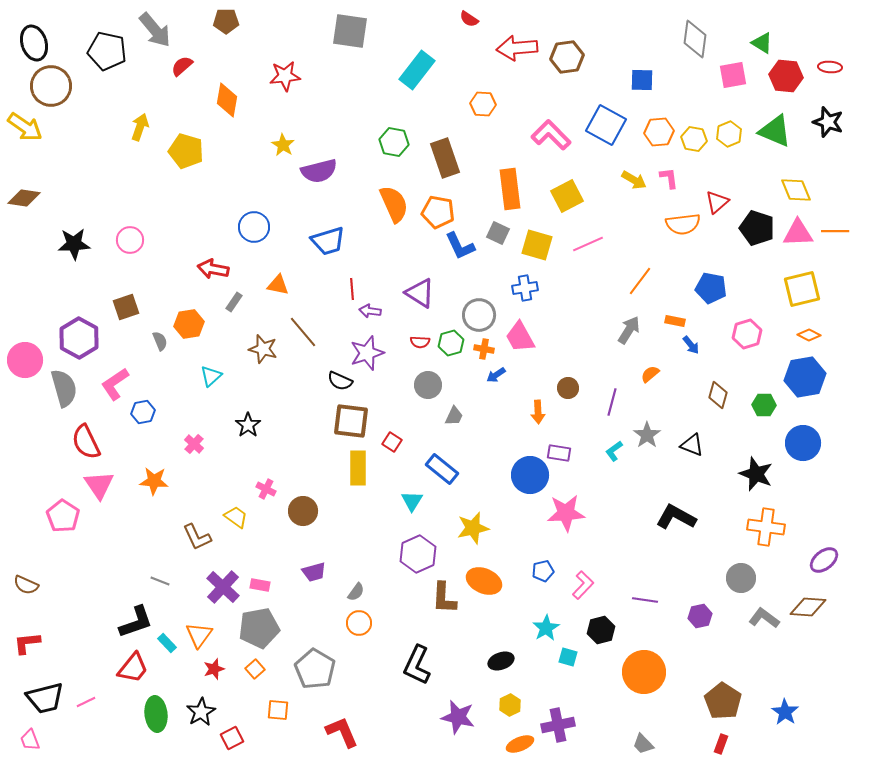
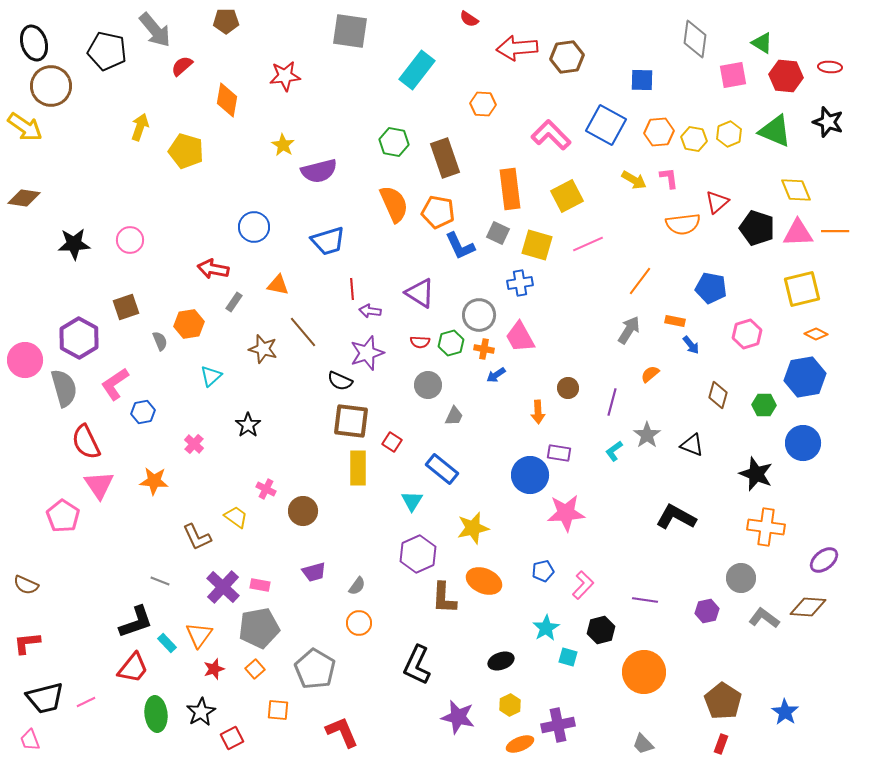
blue cross at (525, 288): moved 5 px left, 5 px up
orange diamond at (809, 335): moved 7 px right, 1 px up
gray semicircle at (356, 592): moved 1 px right, 6 px up
purple hexagon at (700, 616): moved 7 px right, 5 px up
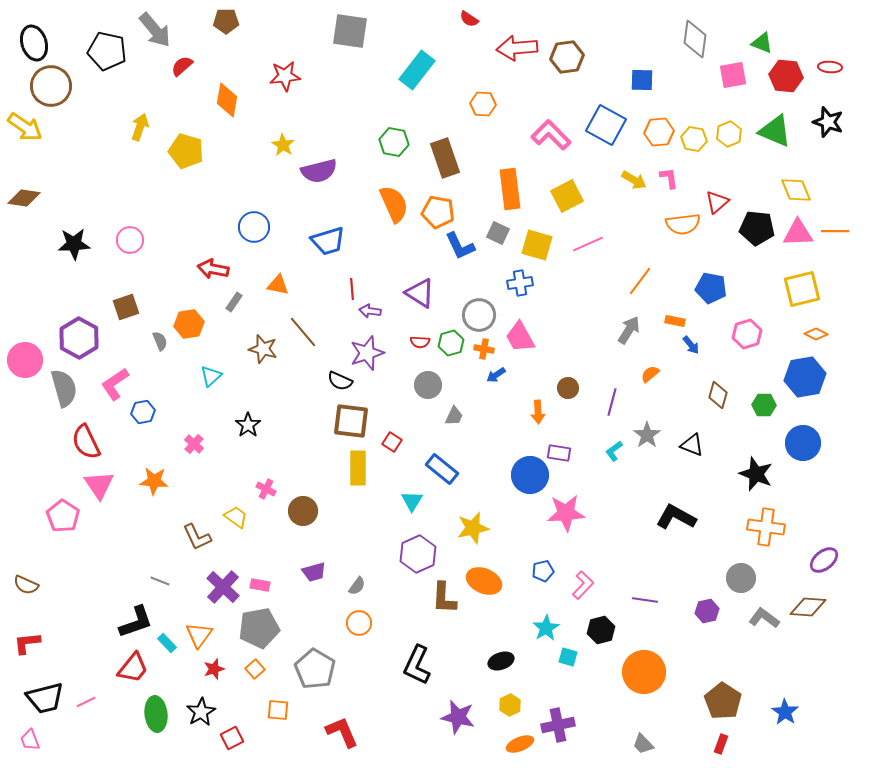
green triangle at (762, 43): rotated 10 degrees counterclockwise
black pentagon at (757, 228): rotated 12 degrees counterclockwise
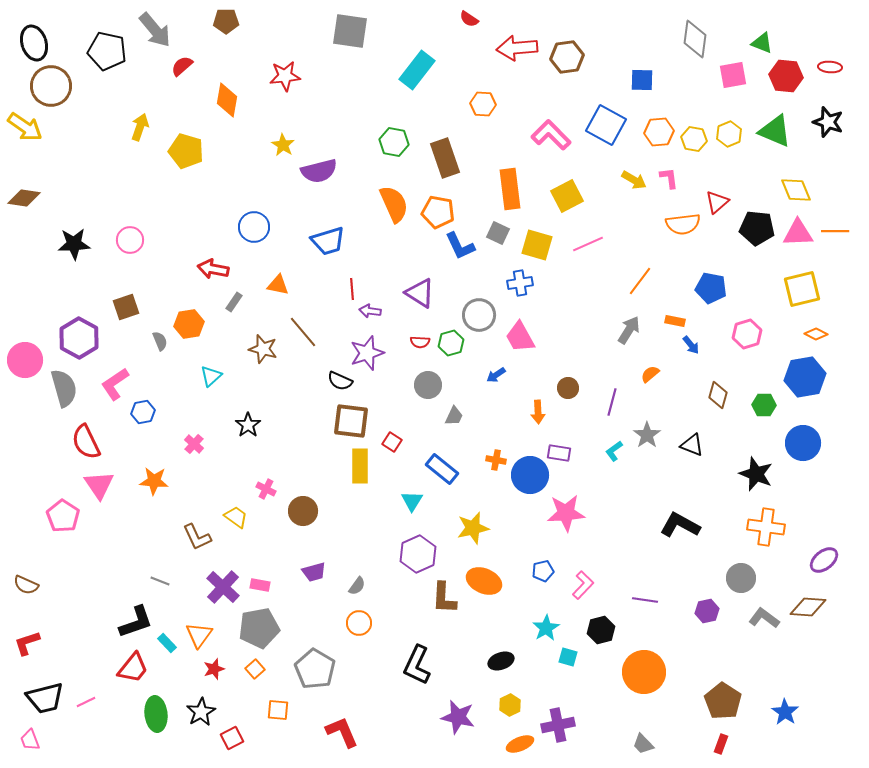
orange cross at (484, 349): moved 12 px right, 111 px down
yellow rectangle at (358, 468): moved 2 px right, 2 px up
black L-shape at (676, 517): moved 4 px right, 8 px down
red L-shape at (27, 643): rotated 12 degrees counterclockwise
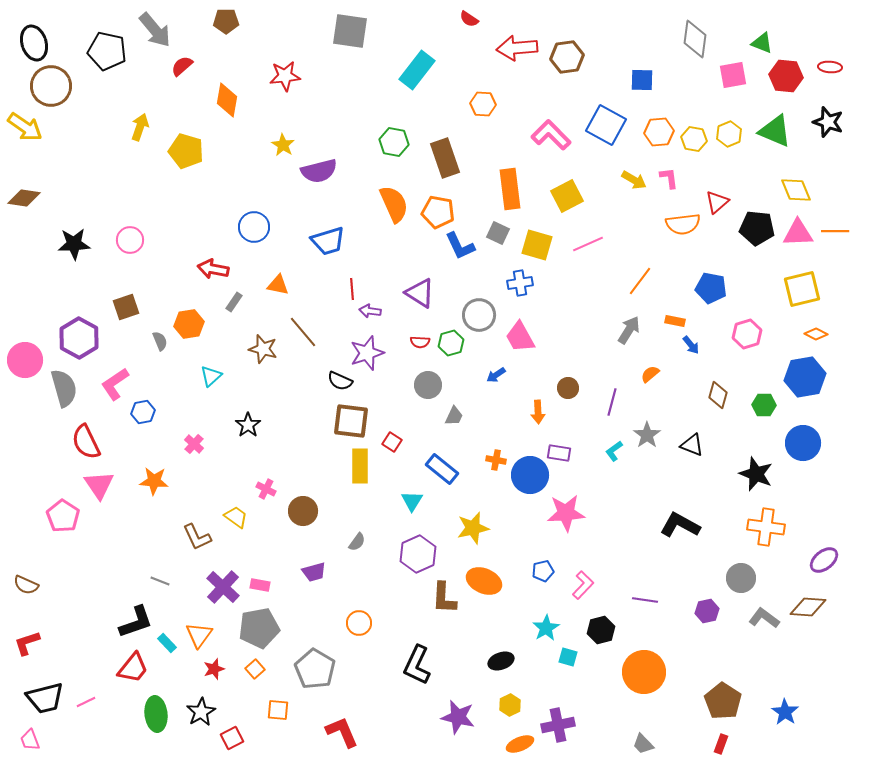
gray semicircle at (357, 586): moved 44 px up
